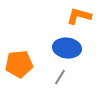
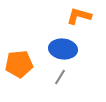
blue ellipse: moved 4 px left, 1 px down
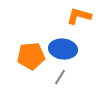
orange pentagon: moved 12 px right, 8 px up
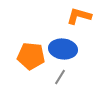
orange pentagon: rotated 12 degrees clockwise
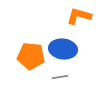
gray line: rotated 49 degrees clockwise
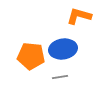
blue ellipse: rotated 16 degrees counterclockwise
